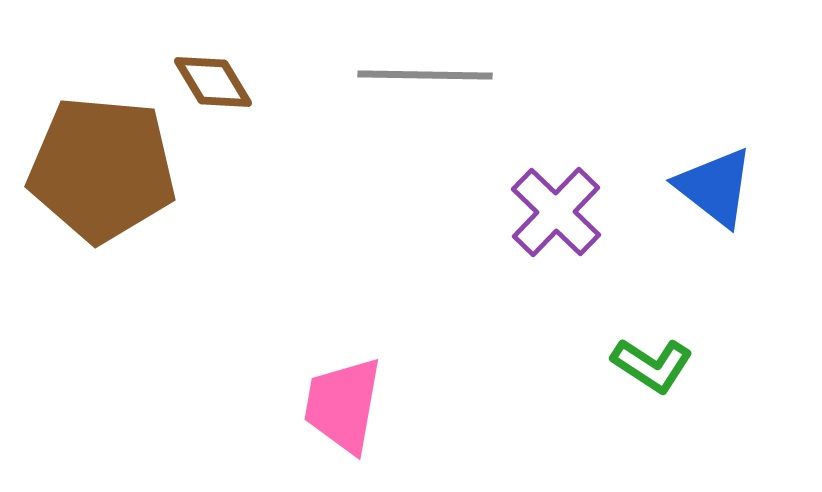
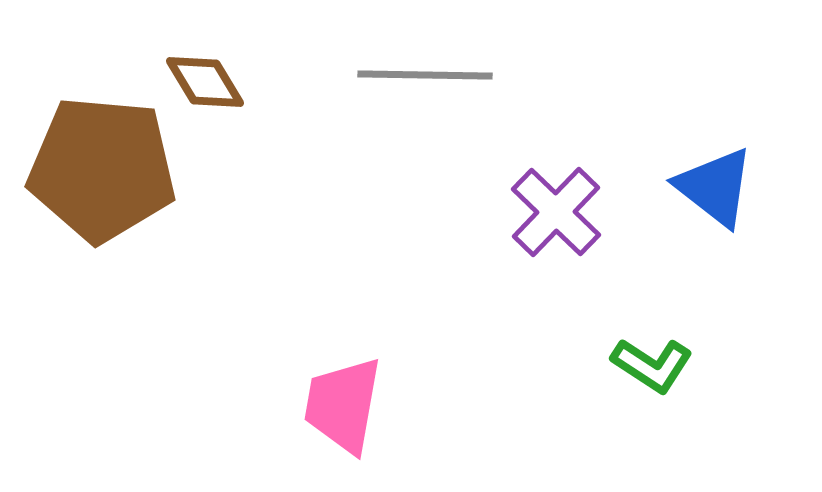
brown diamond: moved 8 px left
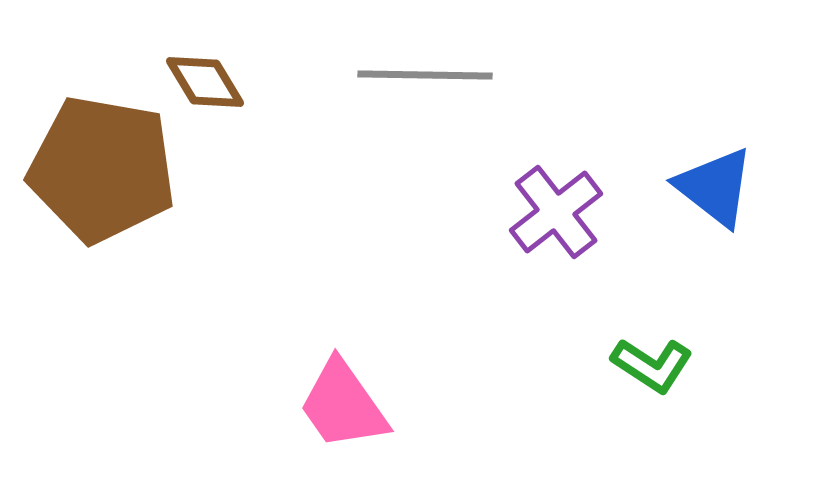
brown pentagon: rotated 5 degrees clockwise
purple cross: rotated 8 degrees clockwise
pink trapezoid: rotated 45 degrees counterclockwise
